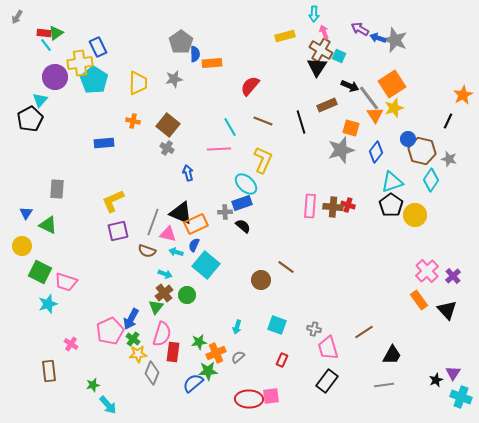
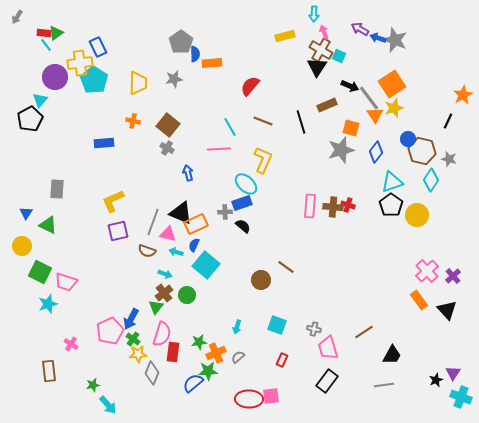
yellow circle at (415, 215): moved 2 px right
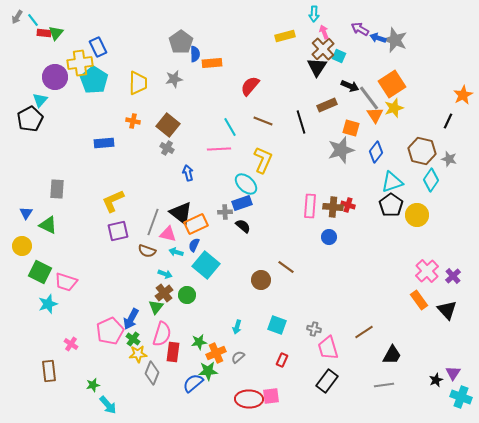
green triangle at (56, 33): rotated 14 degrees counterclockwise
cyan line at (46, 45): moved 13 px left, 25 px up
brown cross at (321, 50): moved 2 px right, 1 px up; rotated 15 degrees clockwise
blue circle at (408, 139): moved 79 px left, 98 px down
black triangle at (181, 213): rotated 15 degrees clockwise
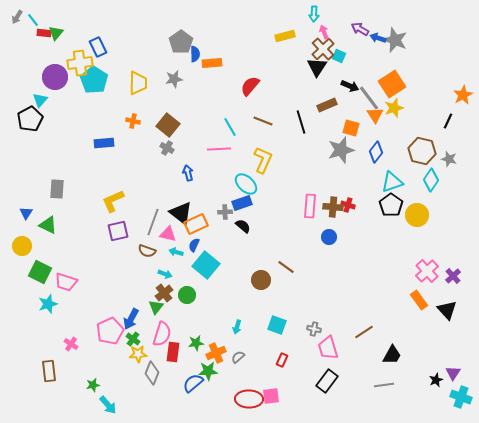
green star at (199, 342): moved 3 px left, 1 px down
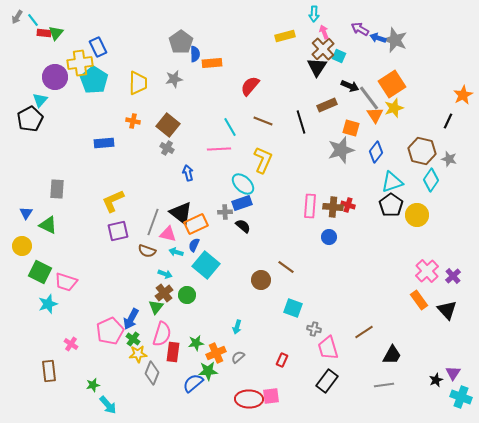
cyan ellipse at (246, 184): moved 3 px left
cyan square at (277, 325): moved 16 px right, 17 px up
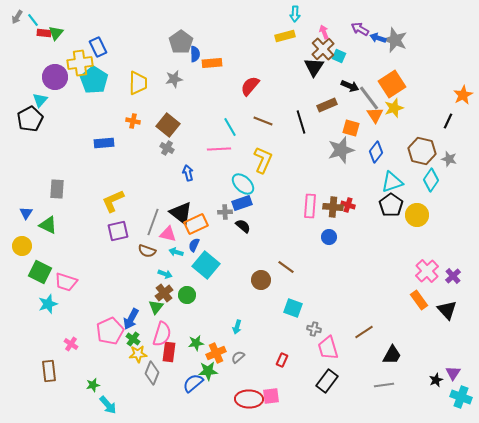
cyan arrow at (314, 14): moved 19 px left
black triangle at (317, 67): moved 3 px left
red rectangle at (173, 352): moved 4 px left
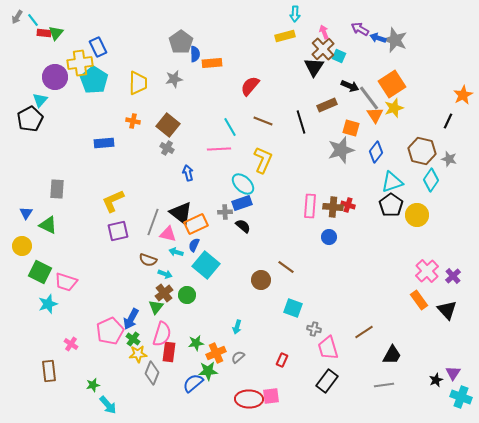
brown semicircle at (147, 251): moved 1 px right, 9 px down
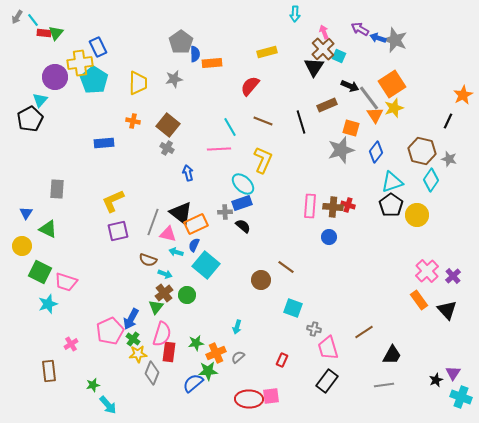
yellow rectangle at (285, 36): moved 18 px left, 16 px down
green triangle at (48, 225): moved 4 px down
pink cross at (71, 344): rotated 24 degrees clockwise
